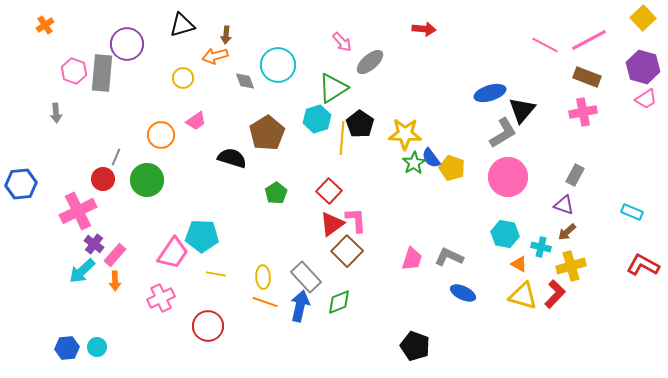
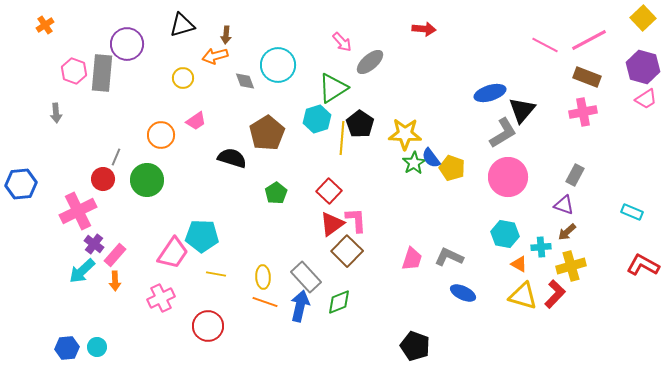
cyan cross at (541, 247): rotated 18 degrees counterclockwise
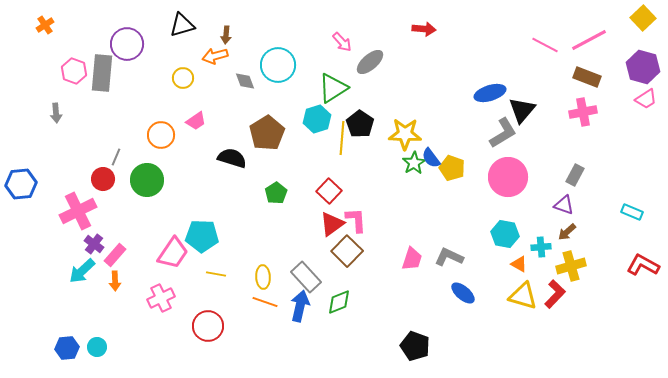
blue ellipse at (463, 293): rotated 15 degrees clockwise
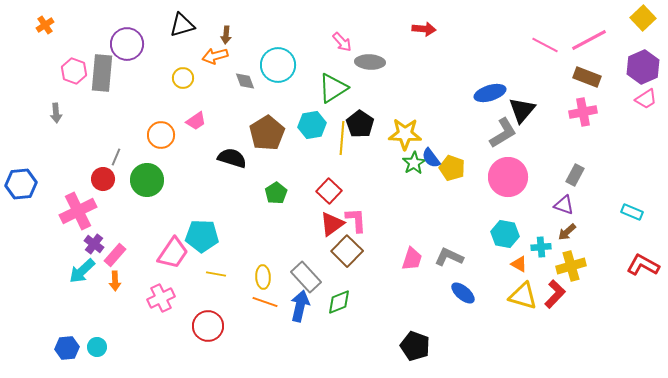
gray ellipse at (370, 62): rotated 44 degrees clockwise
purple hexagon at (643, 67): rotated 20 degrees clockwise
cyan hexagon at (317, 119): moved 5 px left, 6 px down; rotated 8 degrees clockwise
